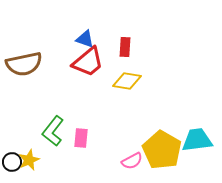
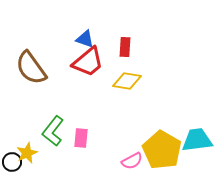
brown semicircle: moved 7 px right, 4 px down; rotated 66 degrees clockwise
yellow star: moved 2 px left, 7 px up
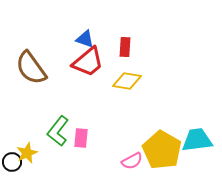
green L-shape: moved 5 px right
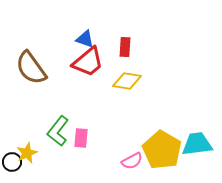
cyan trapezoid: moved 4 px down
